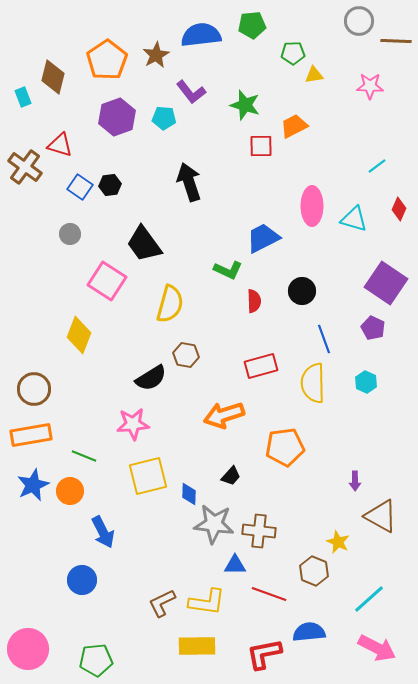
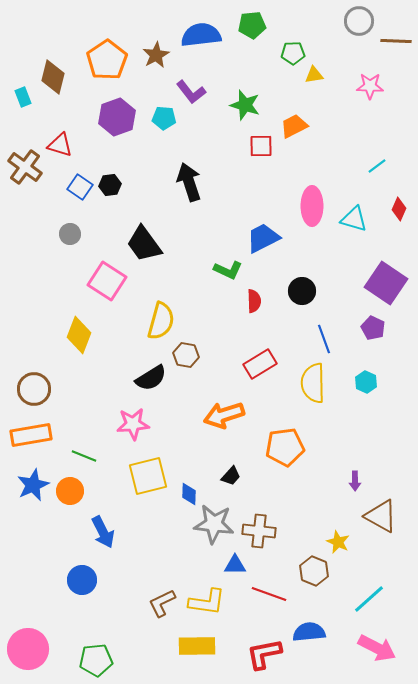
yellow semicircle at (170, 304): moved 9 px left, 17 px down
red rectangle at (261, 366): moved 1 px left, 2 px up; rotated 16 degrees counterclockwise
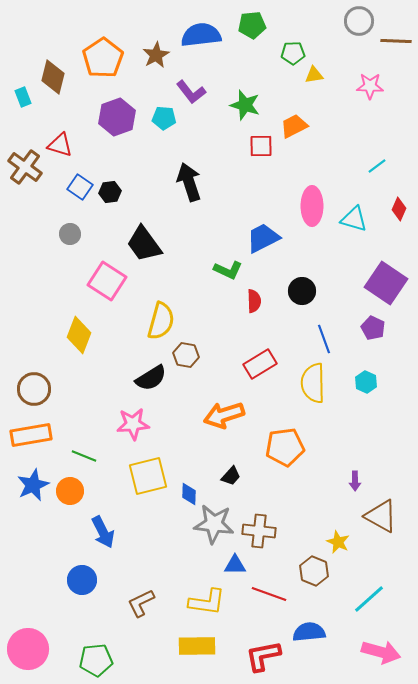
orange pentagon at (107, 60): moved 4 px left, 2 px up
black hexagon at (110, 185): moved 7 px down
brown L-shape at (162, 603): moved 21 px left
pink arrow at (377, 648): moved 4 px right, 4 px down; rotated 12 degrees counterclockwise
red L-shape at (264, 654): moved 1 px left, 2 px down
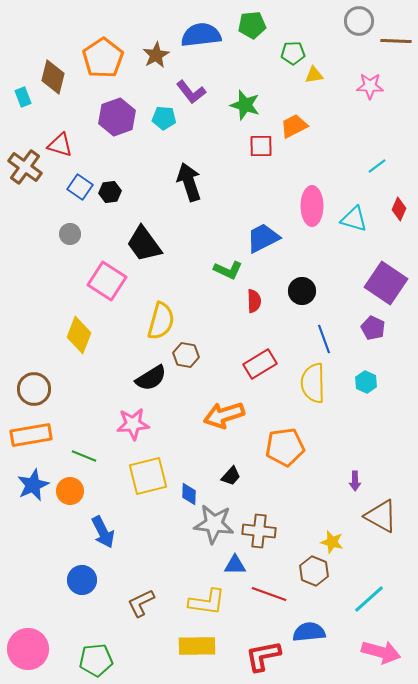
yellow star at (338, 542): moved 6 px left; rotated 10 degrees counterclockwise
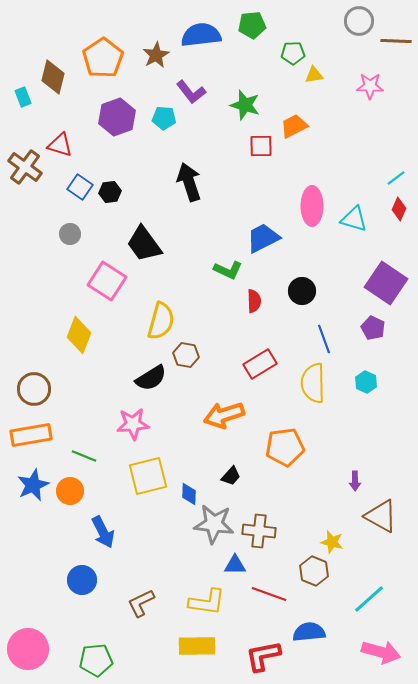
cyan line at (377, 166): moved 19 px right, 12 px down
